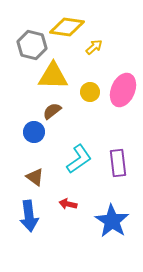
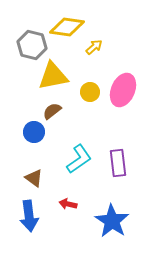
yellow triangle: rotated 12 degrees counterclockwise
brown triangle: moved 1 px left, 1 px down
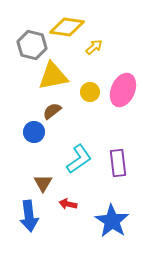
brown triangle: moved 9 px right, 5 px down; rotated 24 degrees clockwise
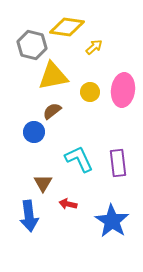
pink ellipse: rotated 16 degrees counterclockwise
cyan L-shape: rotated 80 degrees counterclockwise
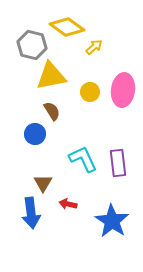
yellow diamond: rotated 28 degrees clockwise
yellow triangle: moved 2 px left
brown semicircle: rotated 96 degrees clockwise
blue circle: moved 1 px right, 2 px down
cyan L-shape: moved 4 px right
blue arrow: moved 2 px right, 3 px up
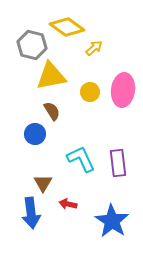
yellow arrow: moved 1 px down
cyan L-shape: moved 2 px left
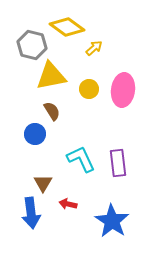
yellow circle: moved 1 px left, 3 px up
